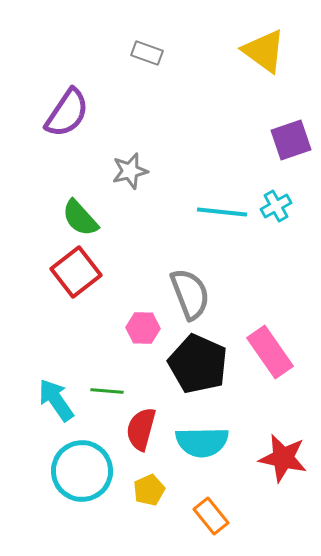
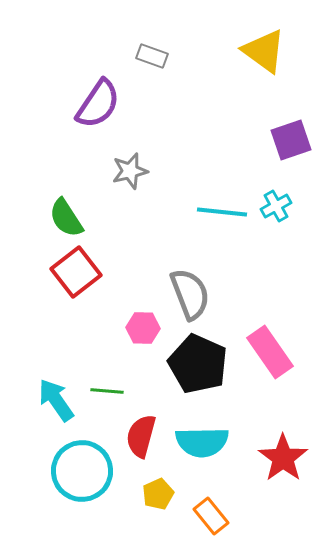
gray rectangle: moved 5 px right, 3 px down
purple semicircle: moved 31 px right, 9 px up
green semicircle: moved 14 px left; rotated 9 degrees clockwise
red semicircle: moved 7 px down
red star: rotated 24 degrees clockwise
yellow pentagon: moved 9 px right, 4 px down
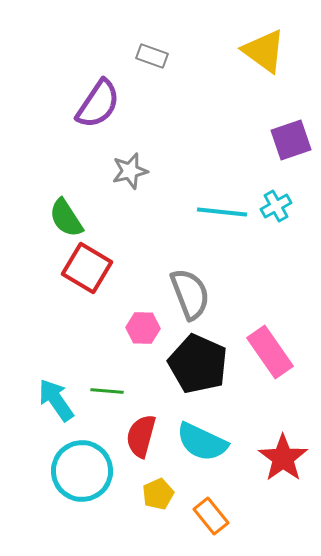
red square: moved 11 px right, 4 px up; rotated 21 degrees counterclockwise
cyan semicircle: rotated 26 degrees clockwise
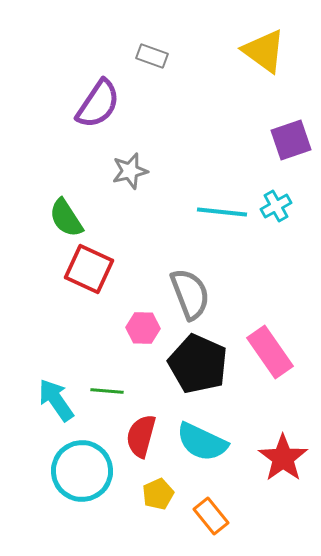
red square: moved 2 px right, 1 px down; rotated 6 degrees counterclockwise
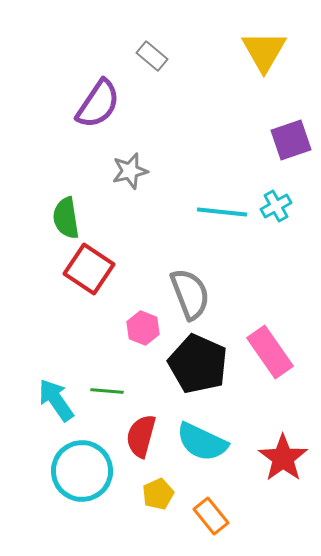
yellow triangle: rotated 24 degrees clockwise
gray rectangle: rotated 20 degrees clockwise
green semicircle: rotated 24 degrees clockwise
red square: rotated 9 degrees clockwise
pink hexagon: rotated 20 degrees clockwise
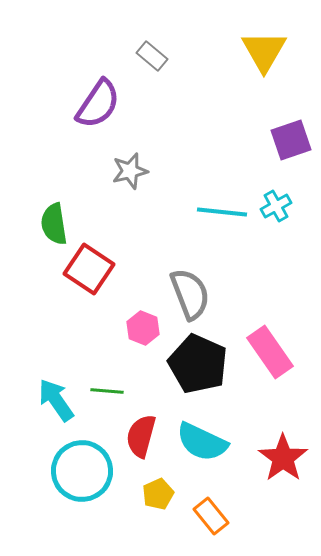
green semicircle: moved 12 px left, 6 px down
